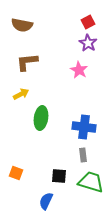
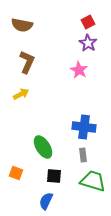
brown L-shape: rotated 120 degrees clockwise
green ellipse: moved 2 px right, 29 px down; rotated 40 degrees counterclockwise
black square: moved 5 px left
green trapezoid: moved 2 px right, 1 px up
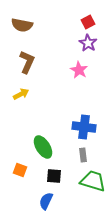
orange square: moved 4 px right, 3 px up
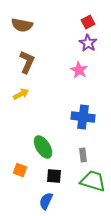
blue cross: moved 1 px left, 10 px up
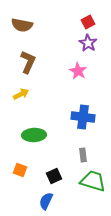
brown L-shape: moved 1 px right
pink star: moved 1 px left, 1 px down
green ellipse: moved 9 px left, 12 px up; rotated 60 degrees counterclockwise
black square: rotated 28 degrees counterclockwise
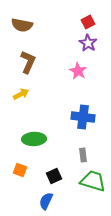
green ellipse: moved 4 px down
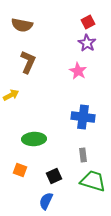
purple star: moved 1 px left
yellow arrow: moved 10 px left, 1 px down
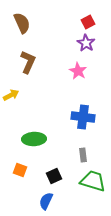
brown semicircle: moved 2 px up; rotated 125 degrees counterclockwise
purple star: moved 1 px left
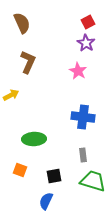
black square: rotated 14 degrees clockwise
